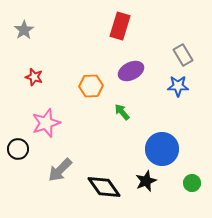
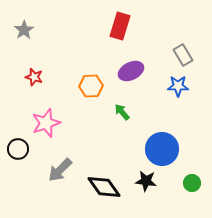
black star: rotated 30 degrees clockwise
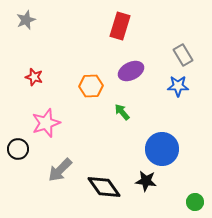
gray star: moved 2 px right, 10 px up; rotated 12 degrees clockwise
green circle: moved 3 px right, 19 px down
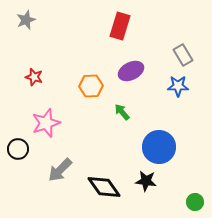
blue circle: moved 3 px left, 2 px up
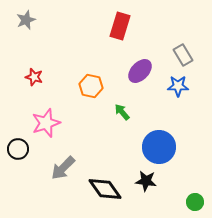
purple ellipse: moved 9 px right; rotated 20 degrees counterclockwise
orange hexagon: rotated 15 degrees clockwise
gray arrow: moved 3 px right, 2 px up
black diamond: moved 1 px right, 2 px down
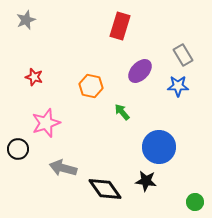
gray arrow: rotated 60 degrees clockwise
